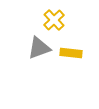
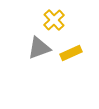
yellow rectangle: rotated 30 degrees counterclockwise
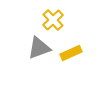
yellow cross: moved 1 px left
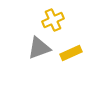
yellow cross: rotated 20 degrees clockwise
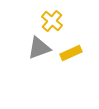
yellow cross: moved 1 px left, 1 px down; rotated 25 degrees counterclockwise
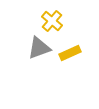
yellow rectangle: moved 1 px left
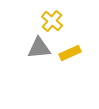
gray triangle: rotated 15 degrees clockwise
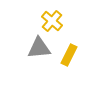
yellow rectangle: moved 1 px left, 2 px down; rotated 40 degrees counterclockwise
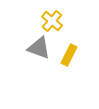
gray triangle: rotated 25 degrees clockwise
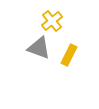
yellow cross: rotated 10 degrees clockwise
